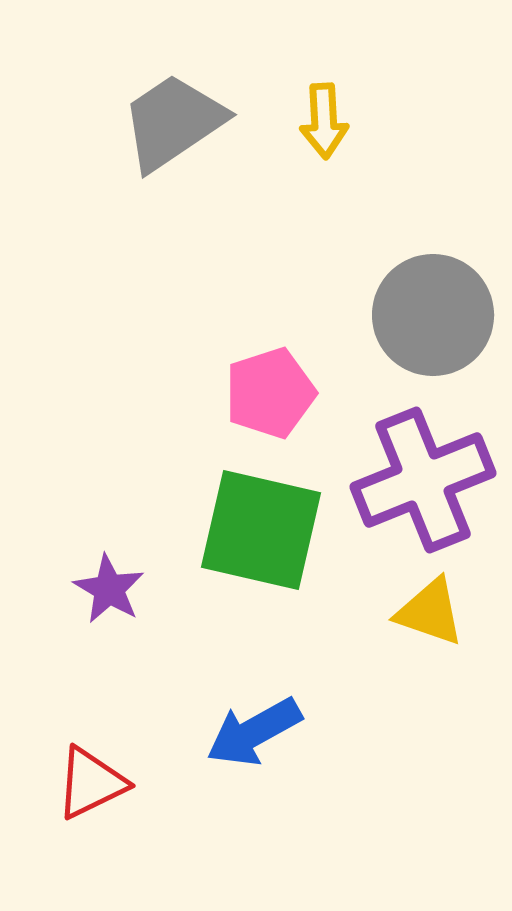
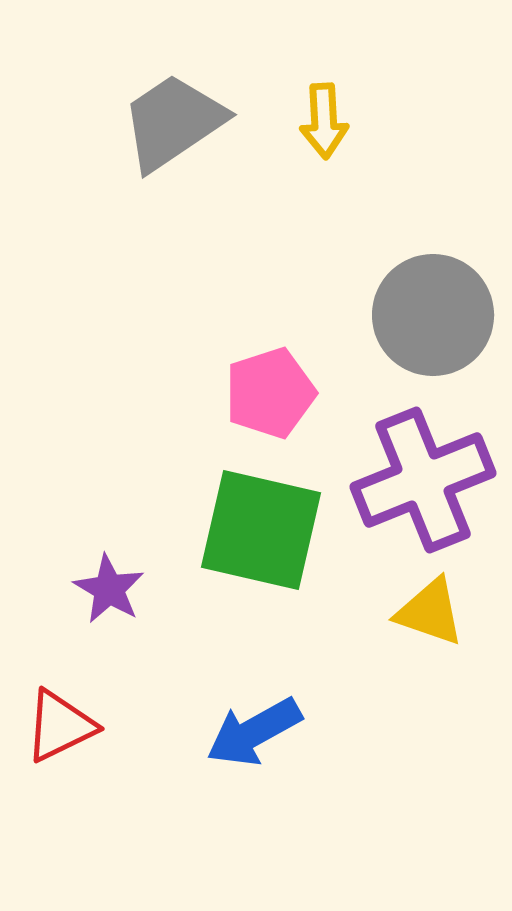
red triangle: moved 31 px left, 57 px up
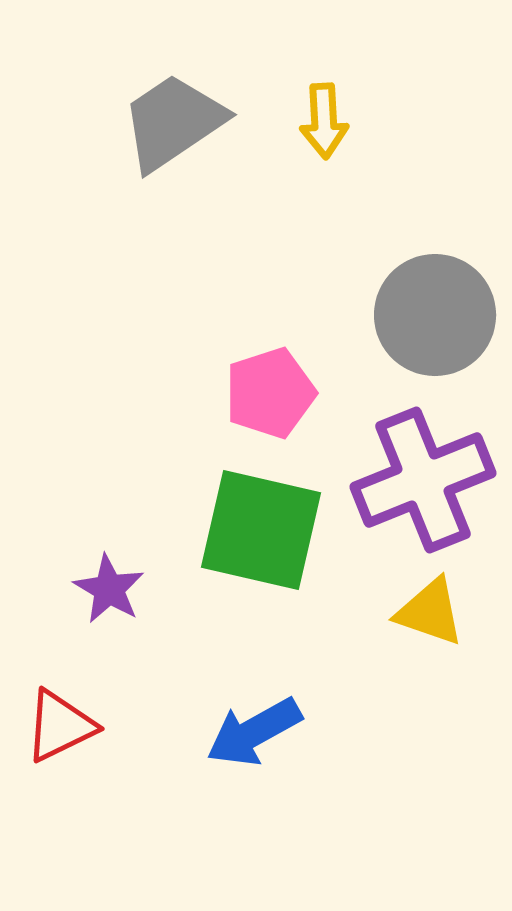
gray circle: moved 2 px right
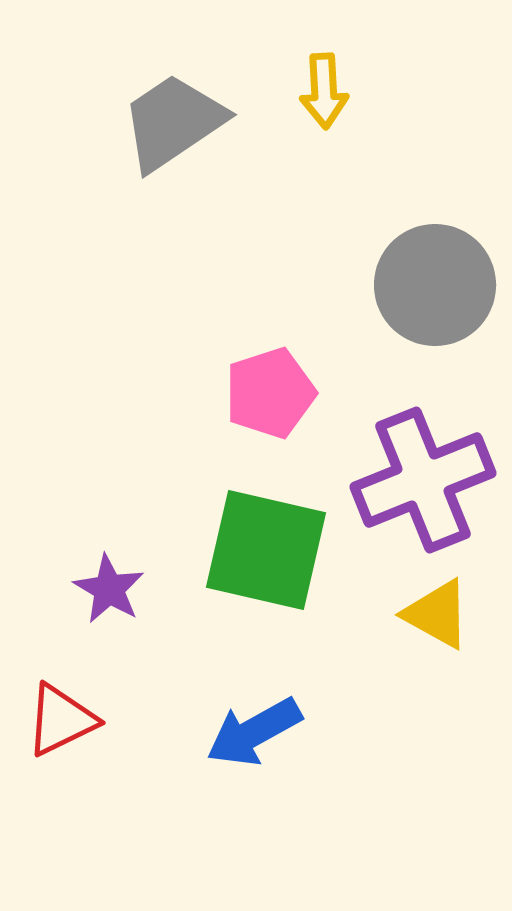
yellow arrow: moved 30 px up
gray circle: moved 30 px up
green square: moved 5 px right, 20 px down
yellow triangle: moved 7 px right, 2 px down; rotated 10 degrees clockwise
red triangle: moved 1 px right, 6 px up
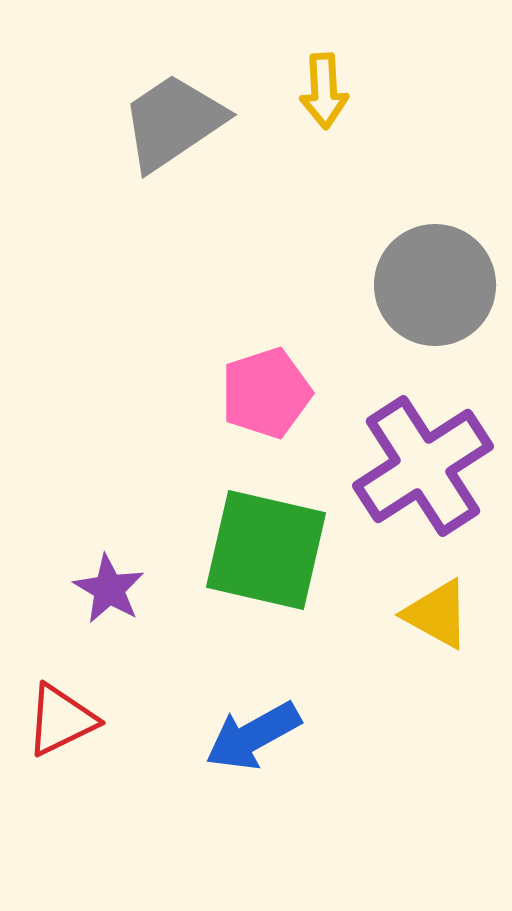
pink pentagon: moved 4 px left
purple cross: moved 14 px up; rotated 11 degrees counterclockwise
blue arrow: moved 1 px left, 4 px down
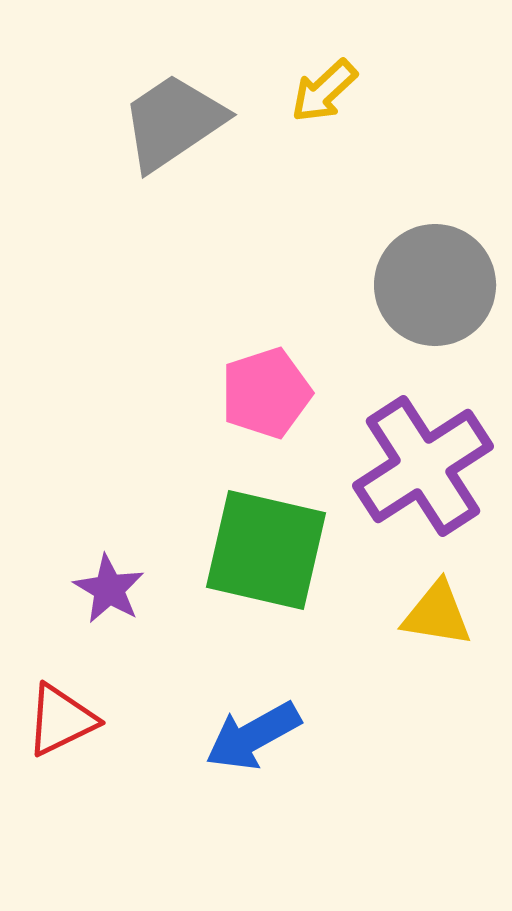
yellow arrow: rotated 50 degrees clockwise
yellow triangle: rotated 20 degrees counterclockwise
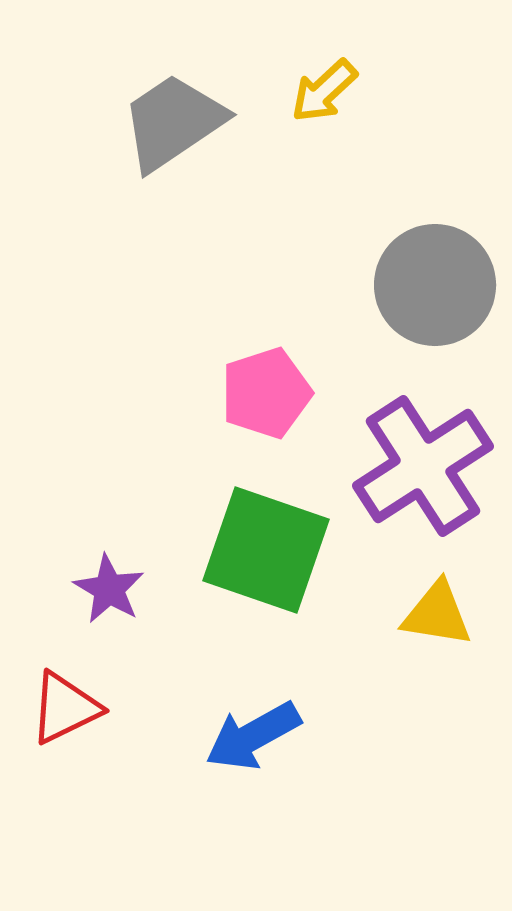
green square: rotated 6 degrees clockwise
red triangle: moved 4 px right, 12 px up
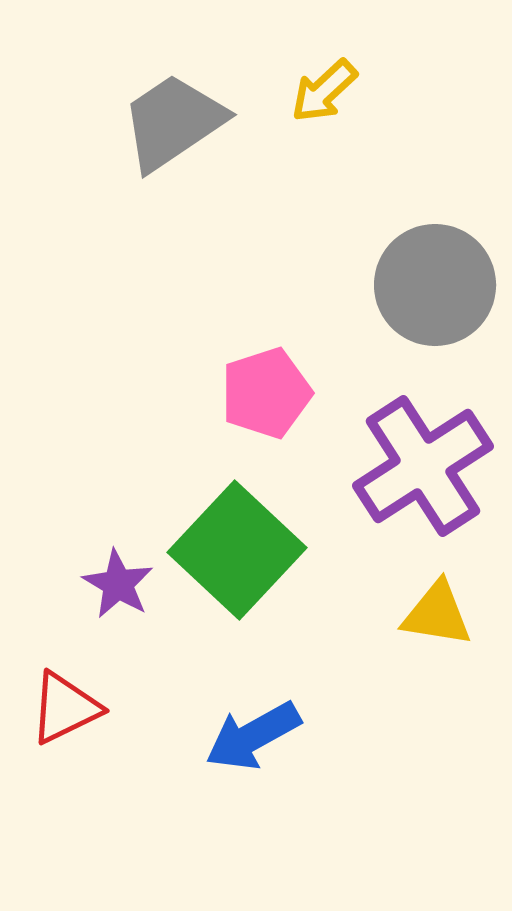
green square: moved 29 px left; rotated 24 degrees clockwise
purple star: moved 9 px right, 5 px up
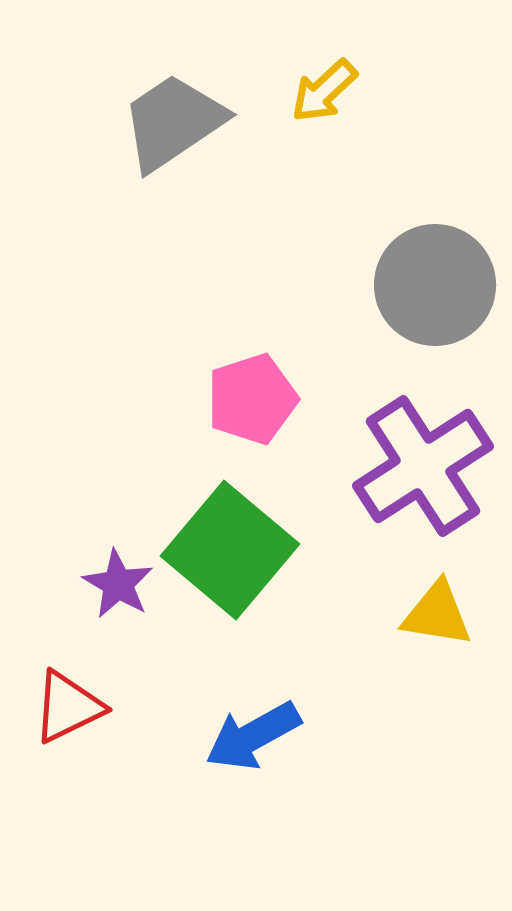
pink pentagon: moved 14 px left, 6 px down
green square: moved 7 px left; rotated 3 degrees counterclockwise
red triangle: moved 3 px right, 1 px up
